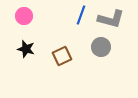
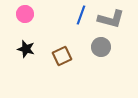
pink circle: moved 1 px right, 2 px up
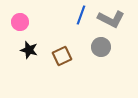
pink circle: moved 5 px left, 8 px down
gray L-shape: rotated 12 degrees clockwise
black star: moved 3 px right, 1 px down
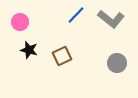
blue line: moved 5 px left; rotated 24 degrees clockwise
gray L-shape: rotated 12 degrees clockwise
gray circle: moved 16 px right, 16 px down
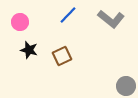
blue line: moved 8 px left
gray circle: moved 9 px right, 23 px down
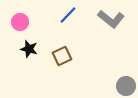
black star: moved 1 px up
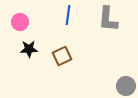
blue line: rotated 36 degrees counterclockwise
gray L-shape: moved 3 px left; rotated 56 degrees clockwise
black star: rotated 18 degrees counterclockwise
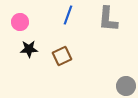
blue line: rotated 12 degrees clockwise
